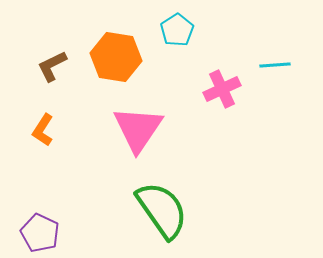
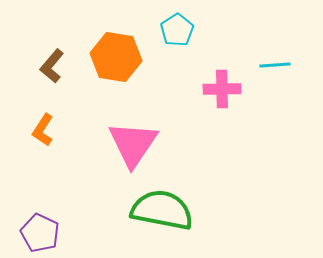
brown L-shape: rotated 24 degrees counterclockwise
pink cross: rotated 24 degrees clockwise
pink triangle: moved 5 px left, 15 px down
green semicircle: rotated 44 degrees counterclockwise
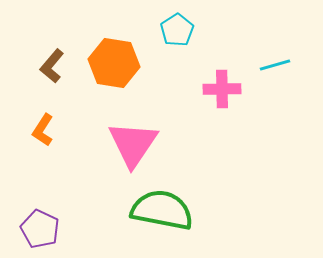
orange hexagon: moved 2 px left, 6 px down
cyan line: rotated 12 degrees counterclockwise
purple pentagon: moved 4 px up
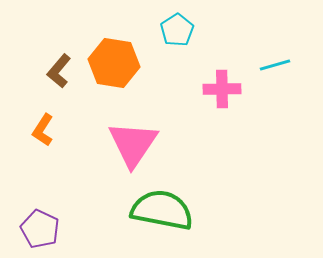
brown L-shape: moved 7 px right, 5 px down
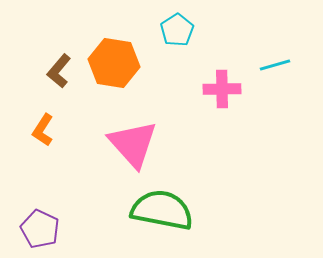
pink triangle: rotated 16 degrees counterclockwise
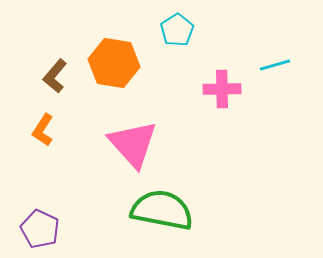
brown L-shape: moved 4 px left, 5 px down
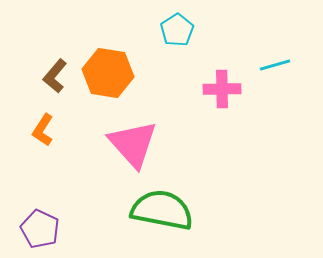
orange hexagon: moved 6 px left, 10 px down
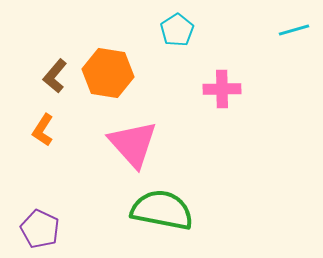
cyan line: moved 19 px right, 35 px up
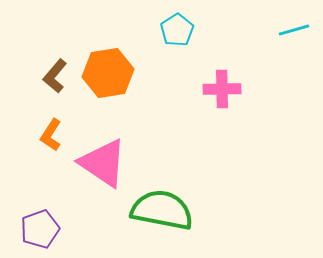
orange hexagon: rotated 18 degrees counterclockwise
orange L-shape: moved 8 px right, 5 px down
pink triangle: moved 30 px left, 19 px down; rotated 14 degrees counterclockwise
purple pentagon: rotated 27 degrees clockwise
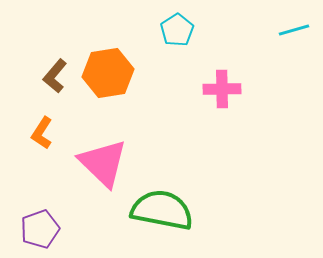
orange L-shape: moved 9 px left, 2 px up
pink triangle: rotated 10 degrees clockwise
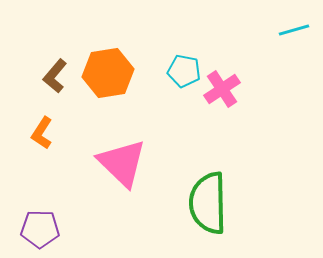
cyan pentagon: moved 7 px right, 41 px down; rotated 28 degrees counterclockwise
pink cross: rotated 33 degrees counterclockwise
pink triangle: moved 19 px right
green semicircle: moved 46 px right, 7 px up; rotated 102 degrees counterclockwise
purple pentagon: rotated 21 degrees clockwise
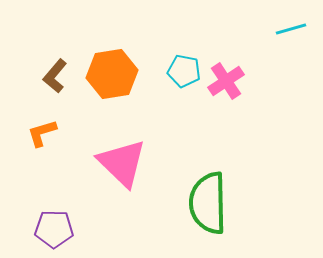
cyan line: moved 3 px left, 1 px up
orange hexagon: moved 4 px right, 1 px down
pink cross: moved 4 px right, 8 px up
orange L-shape: rotated 40 degrees clockwise
purple pentagon: moved 14 px right
